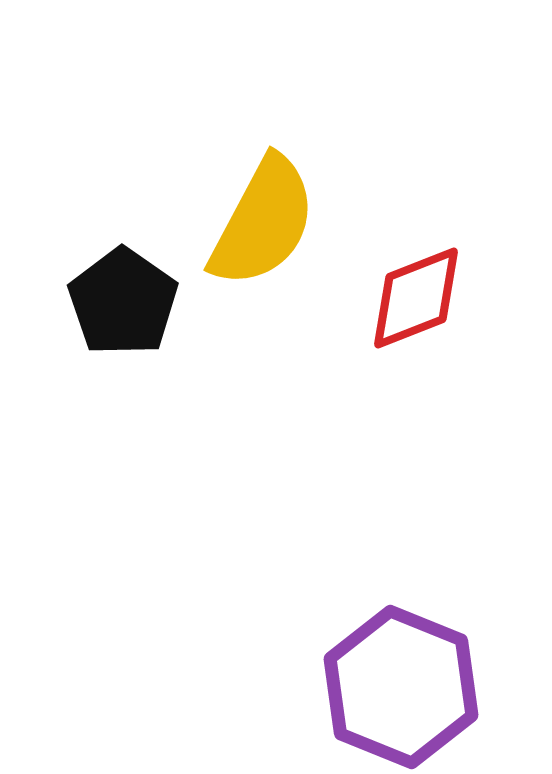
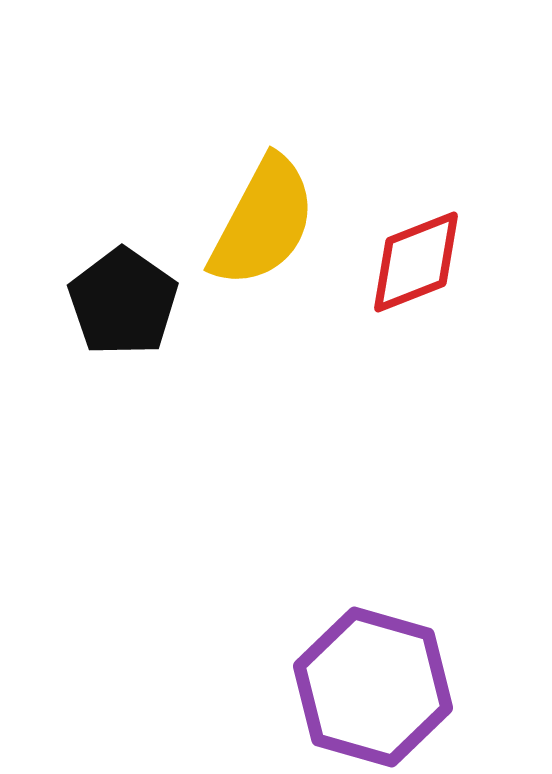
red diamond: moved 36 px up
purple hexagon: moved 28 px left; rotated 6 degrees counterclockwise
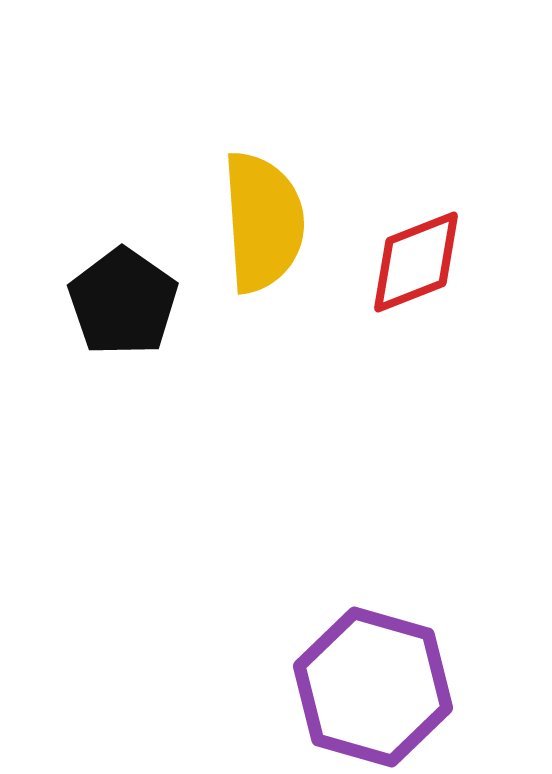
yellow semicircle: rotated 32 degrees counterclockwise
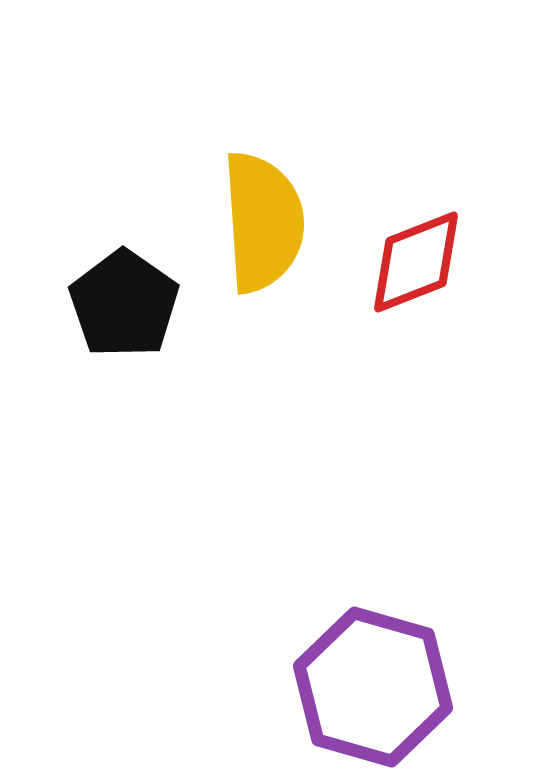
black pentagon: moved 1 px right, 2 px down
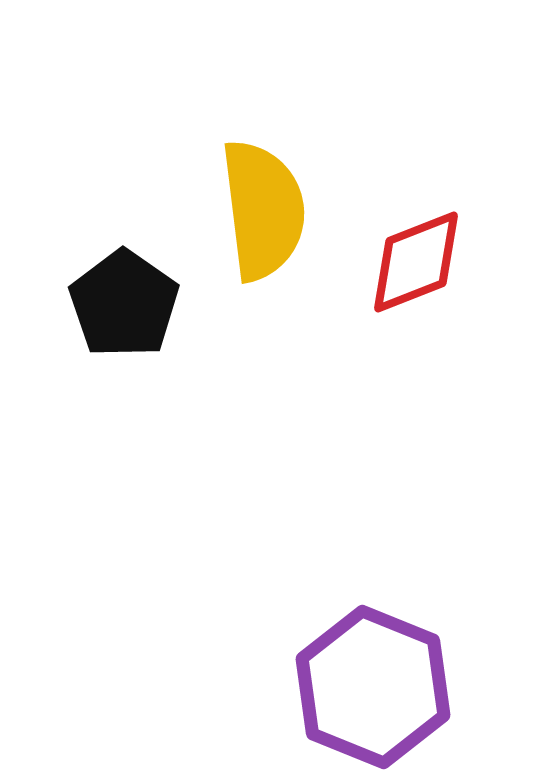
yellow semicircle: moved 12 px up; rotated 3 degrees counterclockwise
purple hexagon: rotated 6 degrees clockwise
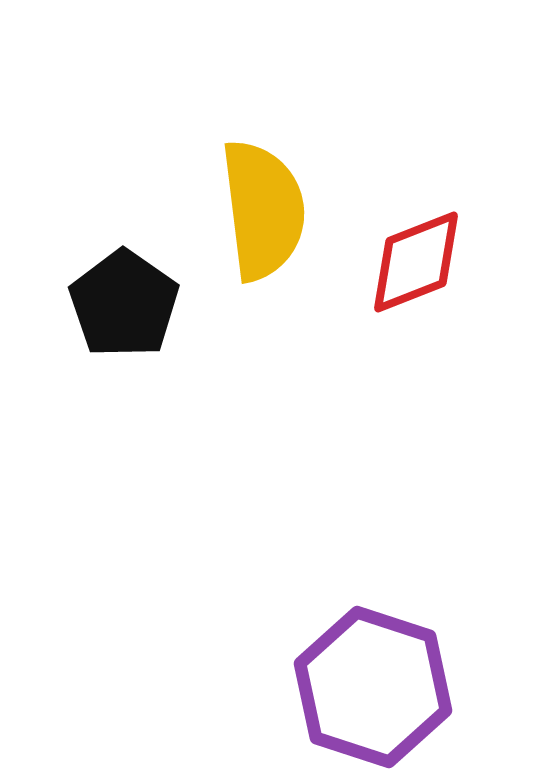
purple hexagon: rotated 4 degrees counterclockwise
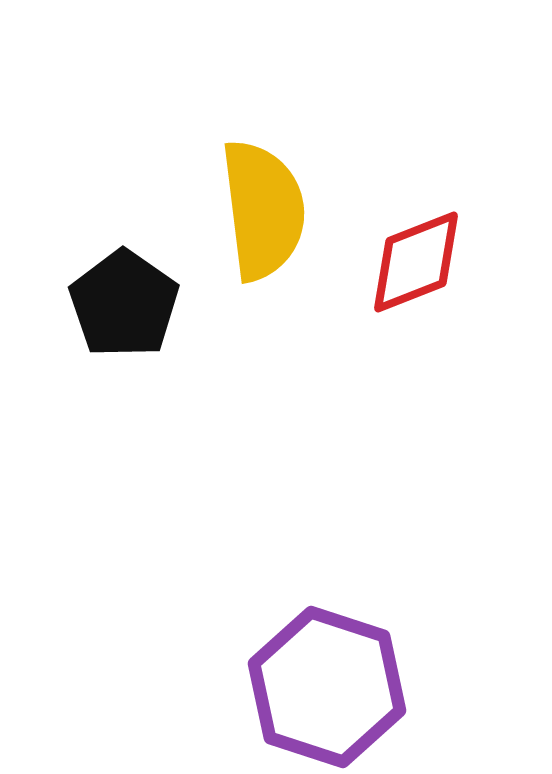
purple hexagon: moved 46 px left
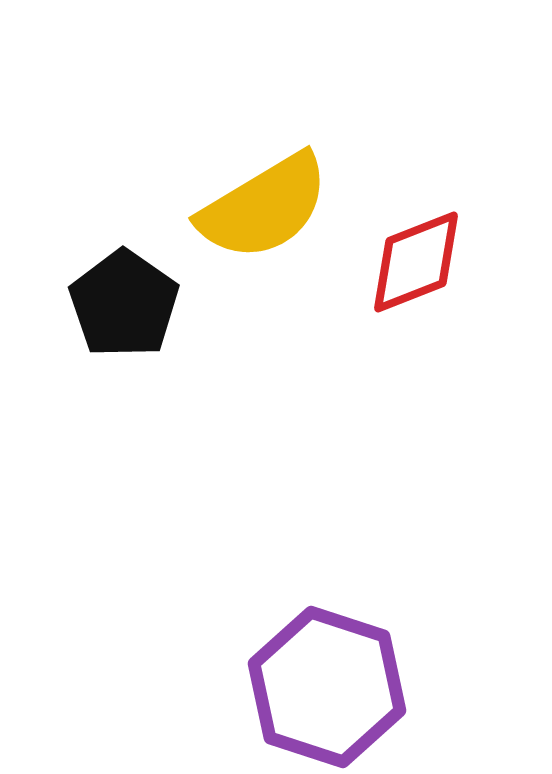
yellow semicircle: moved 1 px right, 3 px up; rotated 66 degrees clockwise
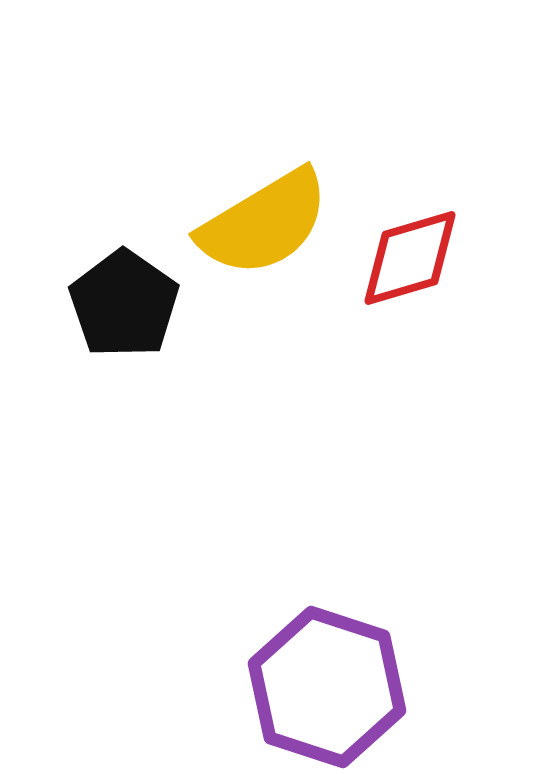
yellow semicircle: moved 16 px down
red diamond: moved 6 px left, 4 px up; rotated 5 degrees clockwise
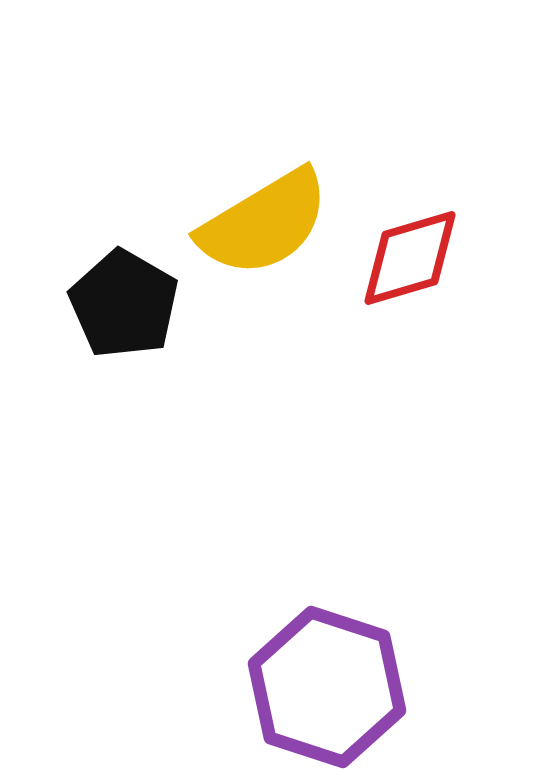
black pentagon: rotated 5 degrees counterclockwise
